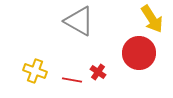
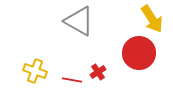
red cross: rotated 21 degrees clockwise
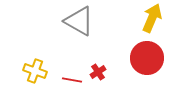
yellow arrow: moved 1 px up; rotated 124 degrees counterclockwise
red circle: moved 8 px right, 5 px down
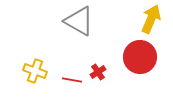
yellow arrow: moved 1 px left, 1 px down
red circle: moved 7 px left, 1 px up
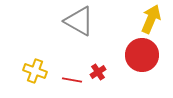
red circle: moved 2 px right, 2 px up
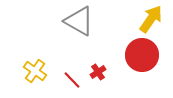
yellow arrow: rotated 12 degrees clockwise
yellow cross: rotated 15 degrees clockwise
red line: rotated 36 degrees clockwise
